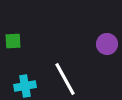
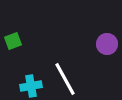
green square: rotated 18 degrees counterclockwise
cyan cross: moved 6 px right
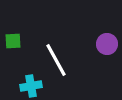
green square: rotated 18 degrees clockwise
white line: moved 9 px left, 19 px up
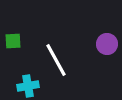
cyan cross: moved 3 px left
